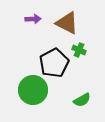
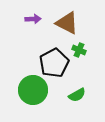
green semicircle: moved 5 px left, 5 px up
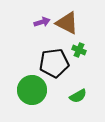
purple arrow: moved 9 px right, 3 px down; rotated 14 degrees counterclockwise
black pentagon: rotated 20 degrees clockwise
green circle: moved 1 px left
green semicircle: moved 1 px right, 1 px down
